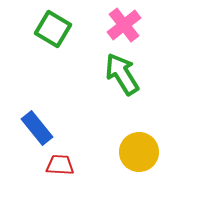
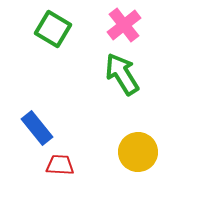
yellow circle: moved 1 px left
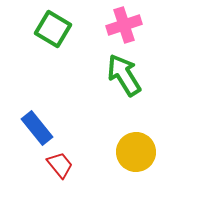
pink cross: rotated 20 degrees clockwise
green arrow: moved 2 px right, 1 px down
yellow circle: moved 2 px left
red trapezoid: rotated 48 degrees clockwise
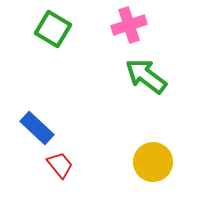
pink cross: moved 5 px right
green arrow: moved 22 px right, 1 px down; rotated 21 degrees counterclockwise
blue rectangle: rotated 8 degrees counterclockwise
yellow circle: moved 17 px right, 10 px down
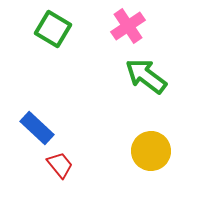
pink cross: moved 1 px left, 1 px down; rotated 16 degrees counterclockwise
yellow circle: moved 2 px left, 11 px up
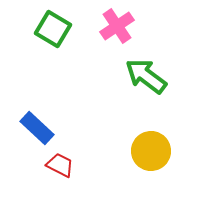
pink cross: moved 11 px left
red trapezoid: rotated 24 degrees counterclockwise
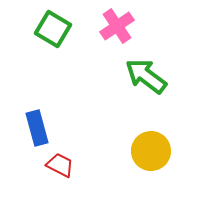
blue rectangle: rotated 32 degrees clockwise
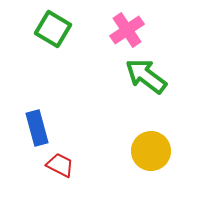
pink cross: moved 10 px right, 4 px down
